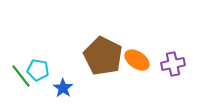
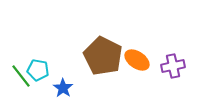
purple cross: moved 2 px down
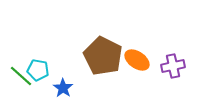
green line: rotated 10 degrees counterclockwise
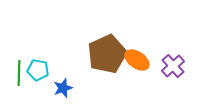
brown pentagon: moved 4 px right, 2 px up; rotated 21 degrees clockwise
purple cross: rotated 30 degrees counterclockwise
green line: moved 2 px left, 3 px up; rotated 50 degrees clockwise
blue star: rotated 18 degrees clockwise
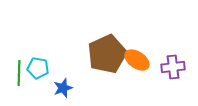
purple cross: moved 1 px down; rotated 35 degrees clockwise
cyan pentagon: moved 2 px up
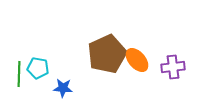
orange ellipse: rotated 15 degrees clockwise
green line: moved 1 px down
blue star: rotated 24 degrees clockwise
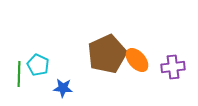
cyan pentagon: moved 3 px up; rotated 15 degrees clockwise
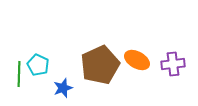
brown pentagon: moved 7 px left, 11 px down
orange ellipse: rotated 20 degrees counterclockwise
purple cross: moved 3 px up
blue star: rotated 24 degrees counterclockwise
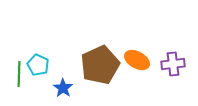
blue star: rotated 18 degrees counterclockwise
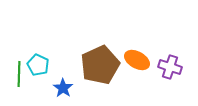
purple cross: moved 3 px left, 3 px down; rotated 25 degrees clockwise
